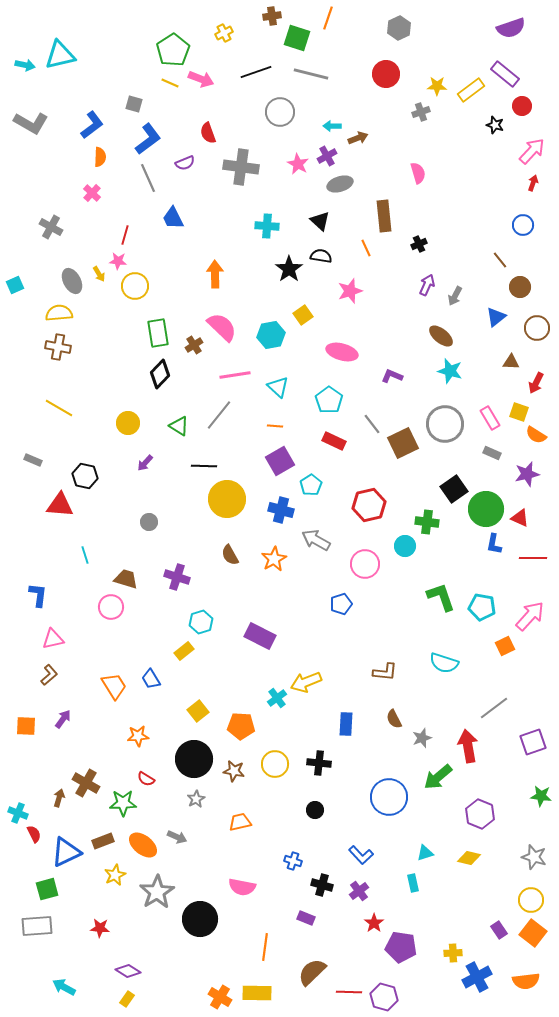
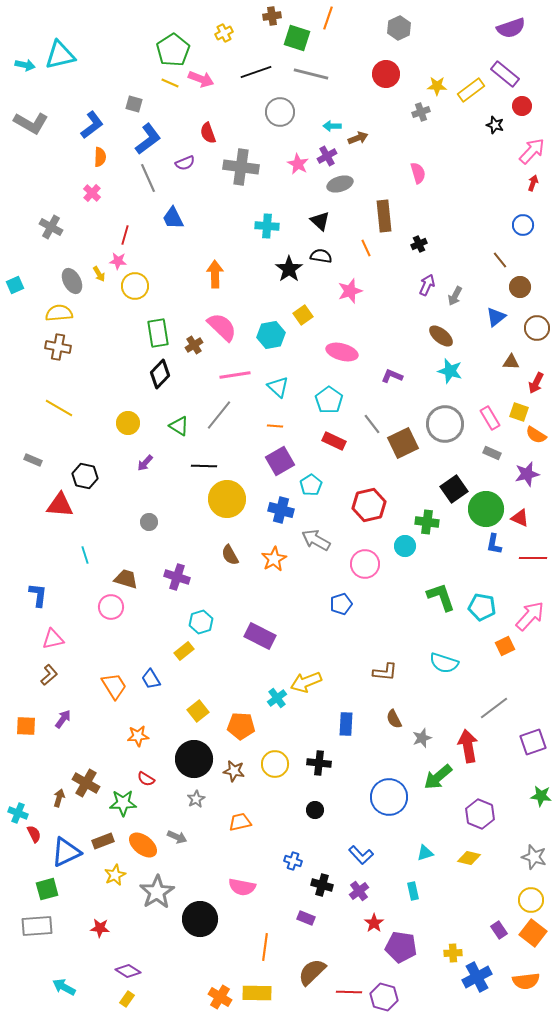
cyan rectangle at (413, 883): moved 8 px down
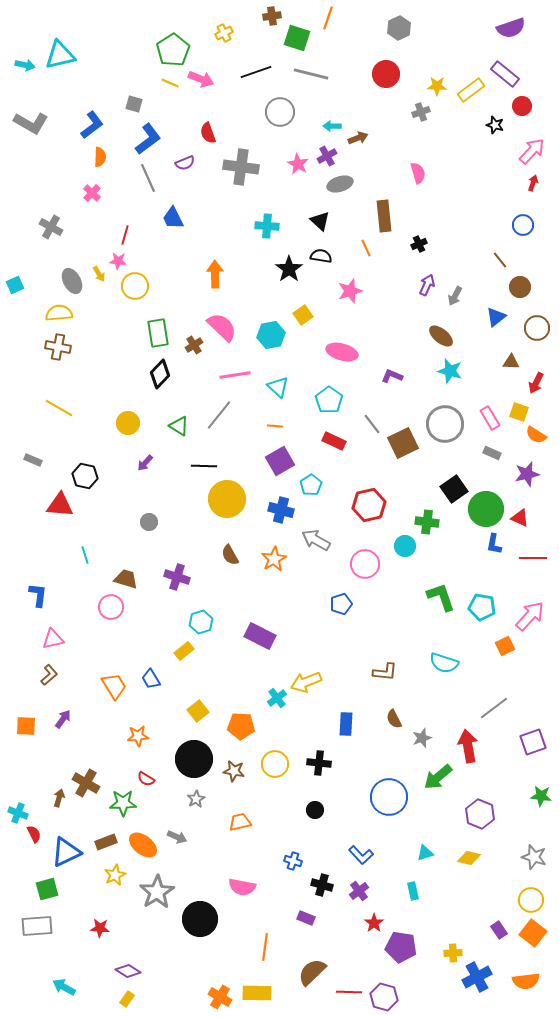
brown rectangle at (103, 841): moved 3 px right, 1 px down
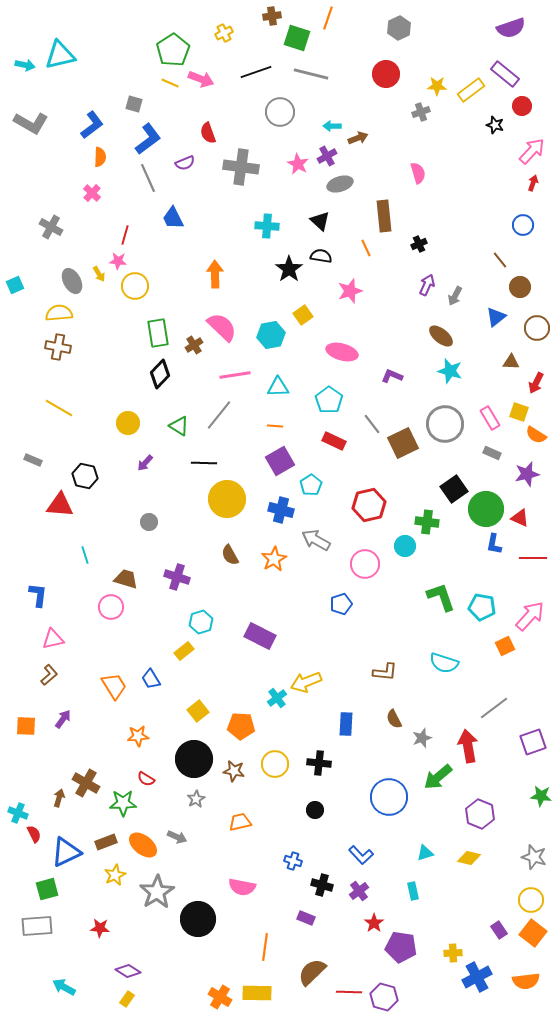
cyan triangle at (278, 387): rotated 45 degrees counterclockwise
black line at (204, 466): moved 3 px up
black circle at (200, 919): moved 2 px left
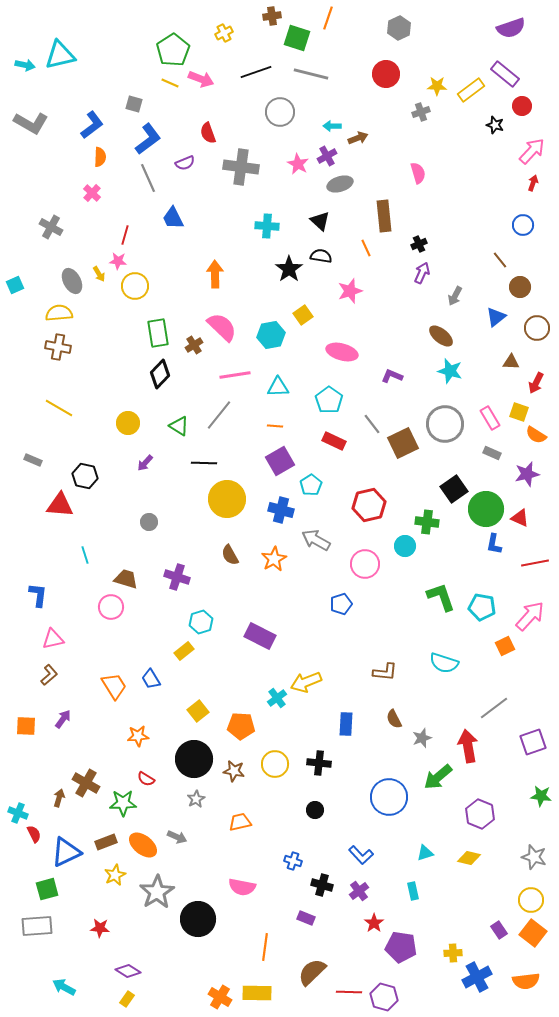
purple arrow at (427, 285): moved 5 px left, 12 px up
red line at (533, 558): moved 2 px right, 5 px down; rotated 12 degrees counterclockwise
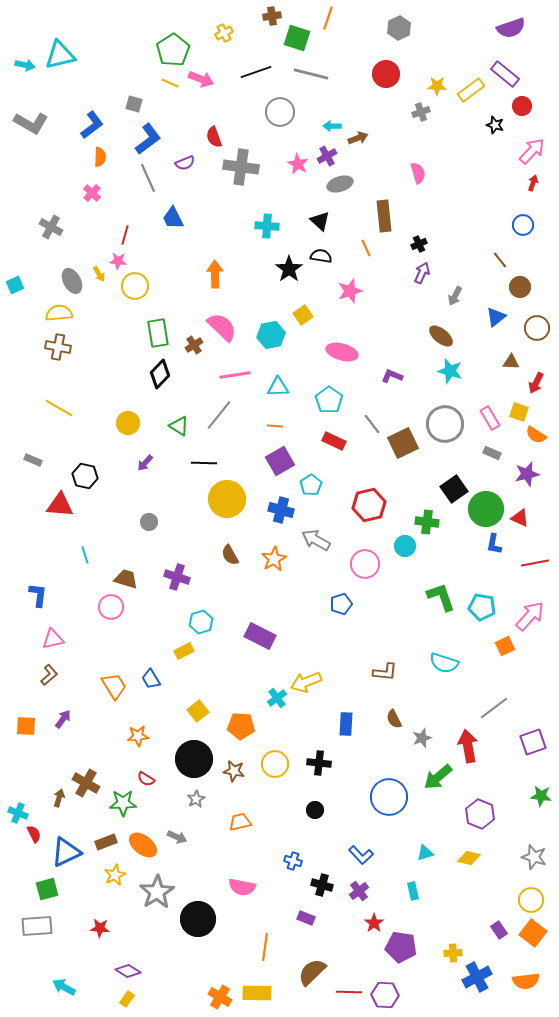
red semicircle at (208, 133): moved 6 px right, 4 px down
yellow rectangle at (184, 651): rotated 12 degrees clockwise
purple hexagon at (384, 997): moved 1 px right, 2 px up; rotated 12 degrees counterclockwise
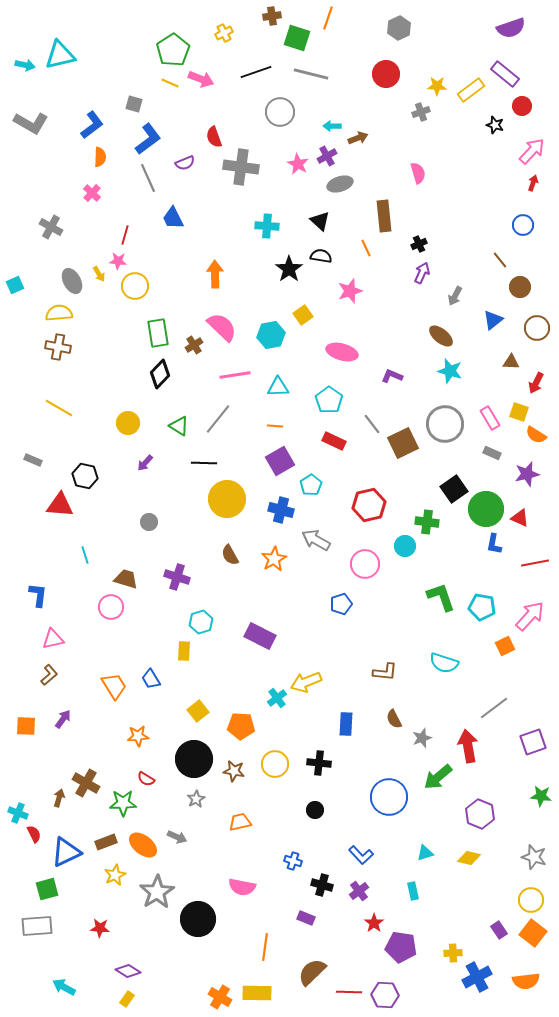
blue triangle at (496, 317): moved 3 px left, 3 px down
gray line at (219, 415): moved 1 px left, 4 px down
yellow rectangle at (184, 651): rotated 60 degrees counterclockwise
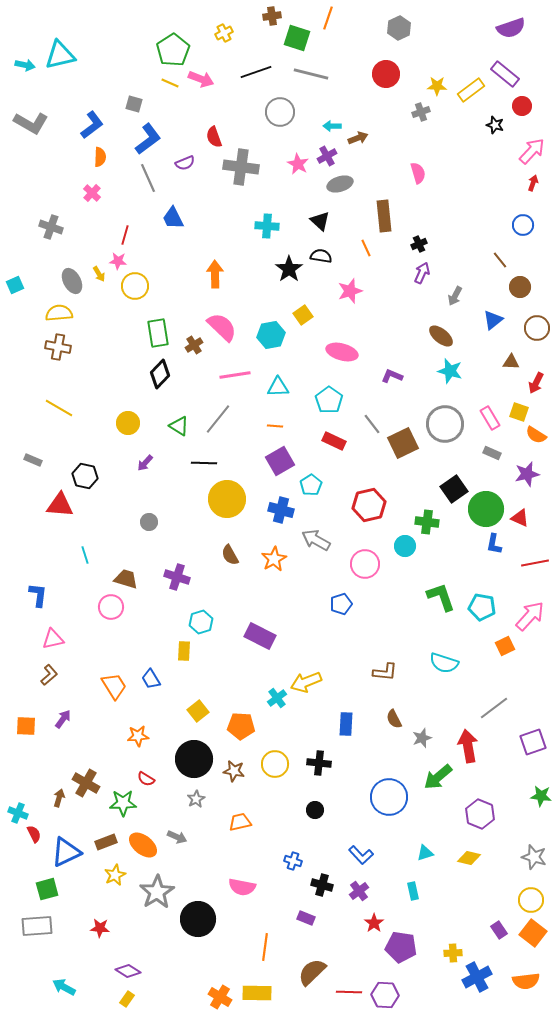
gray cross at (51, 227): rotated 10 degrees counterclockwise
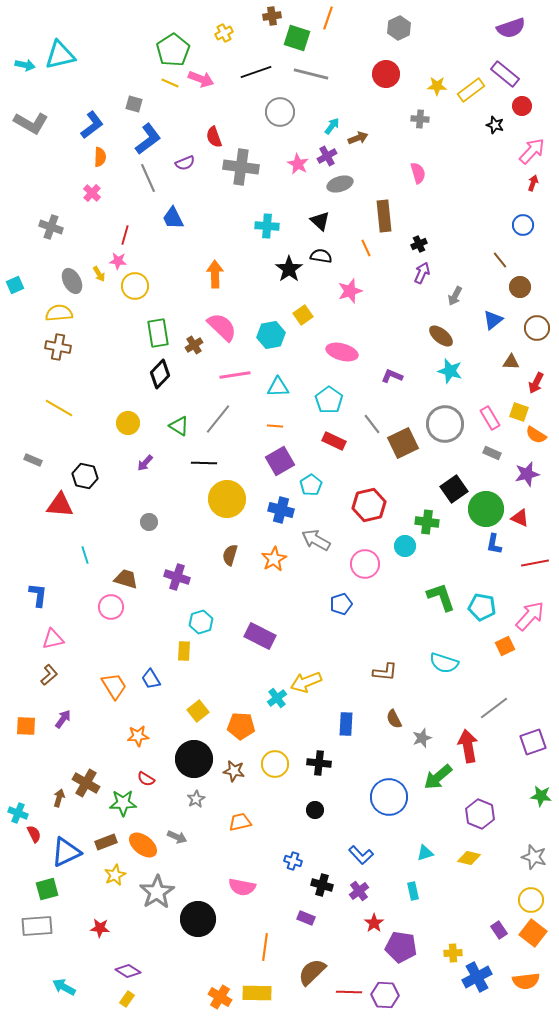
gray cross at (421, 112): moved 1 px left, 7 px down; rotated 24 degrees clockwise
cyan arrow at (332, 126): rotated 126 degrees clockwise
brown semicircle at (230, 555): rotated 45 degrees clockwise
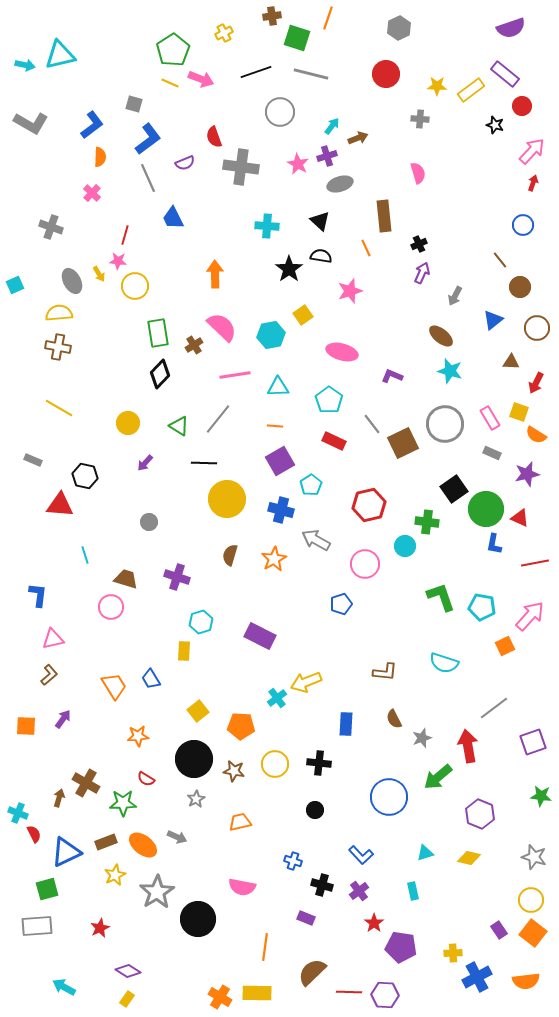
purple cross at (327, 156): rotated 12 degrees clockwise
red star at (100, 928): rotated 30 degrees counterclockwise
